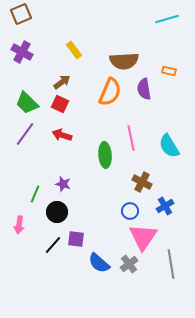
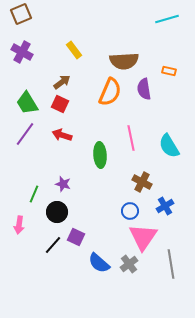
green trapezoid: rotated 15 degrees clockwise
green ellipse: moved 5 px left
green line: moved 1 px left
purple square: moved 2 px up; rotated 18 degrees clockwise
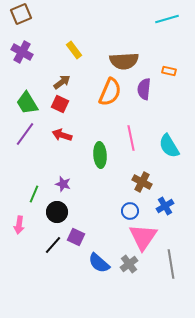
purple semicircle: rotated 15 degrees clockwise
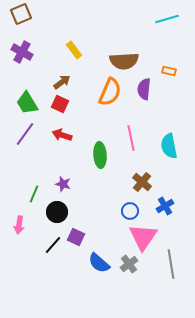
cyan semicircle: rotated 20 degrees clockwise
brown cross: rotated 12 degrees clockwise
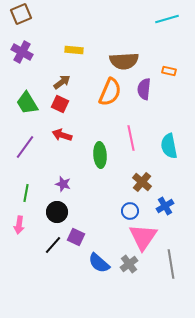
yellow rectangle: rotated 48 degrees counterclockwise
purple line: moved 13 px down
green line: moved 8 px left, 1 px up; rotated 12 degrees counterclockwise
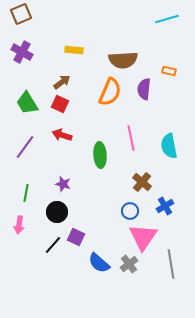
brown semicircle: moved 1 px left, 1 px up
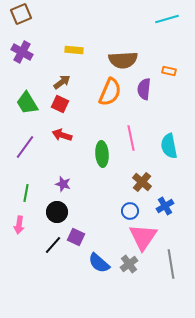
green ellipse: moved 2 px right, 1 px up
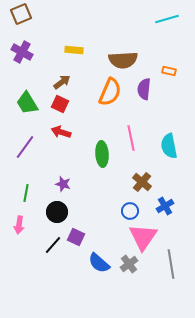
red arrow: moved 1 px left, 3 px up
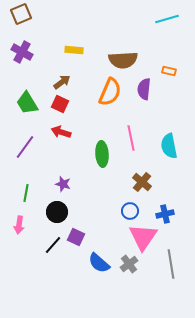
blue cross: moved 8 px down; rotated 18 degrees clockwise
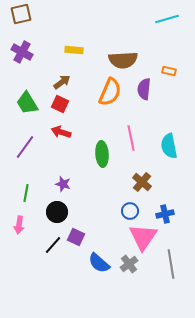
brown square: rotated 10 degrees clockwise
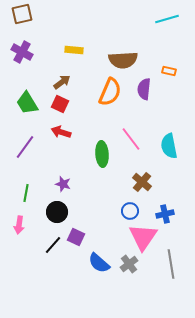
brown square: moved 1 px right
pink line: moved 1 px down; rotated 25 degrees counterclockwise
